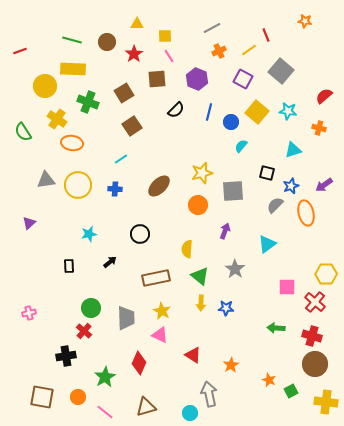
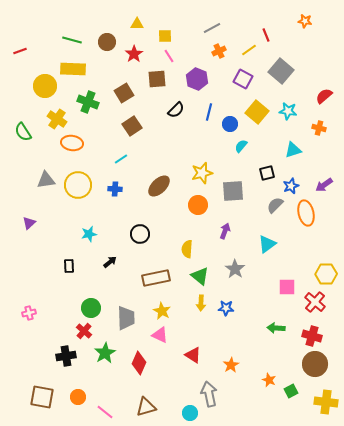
blue circle at (231, 122): moved 1 px left, 2 px down
black square at (267, 173): rotated 28 degrees counterclockwise
green star at (105, 377): moved 24 px up
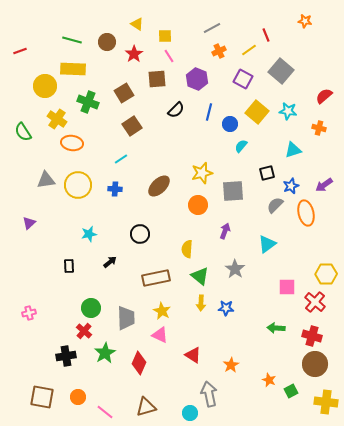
yellow triangle at (137, 24): rotated 32 degrees clockwise
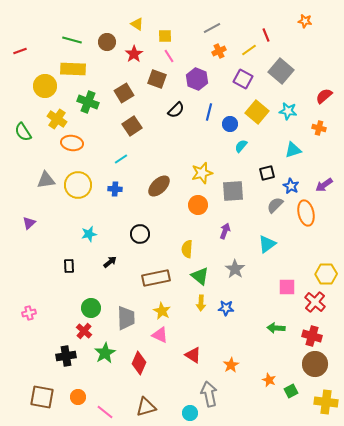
brown square at (157, 79): rotated 24 degrees clockwise
blue star at (291, 186): rotated 21 degrees counterclockwise
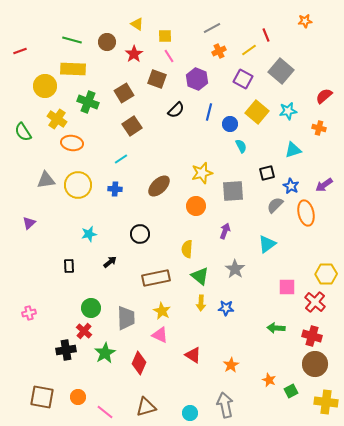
orange star at (305, 21): rotated 16 degrees counterclockwise
cyan star at (288, 111): rotated 18 degrees counterclockwise
cyan semicircle at (241, 146): rotated 112 degrees clockwise
orange circle at (198, 205): moved 2 px left, 1 px down
black cross at (66, 356): moved 6 px up
gray arrow at (209, 394): moved 16 px right, 11 px down
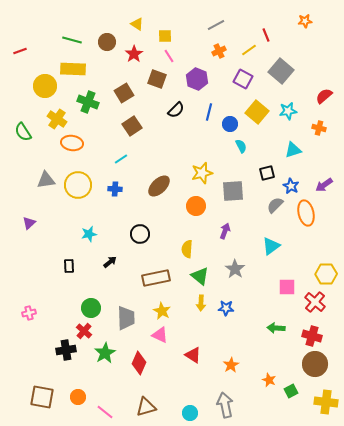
gray line at (212, 28): moved 4 px right, 3 px up
cyan triangle at (267, 244): moved 4 px right, 2 px down
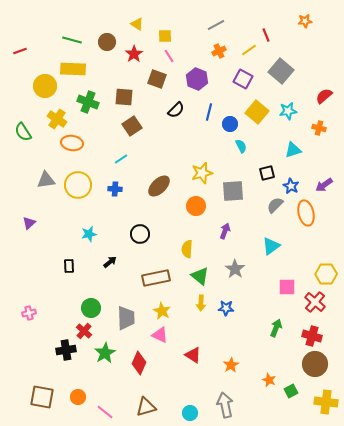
brown square at (124, 93): moved 4 px down; rotated 36 degrees clockwise
green arrow at (276, 328): rotated 108 degrees clockwise
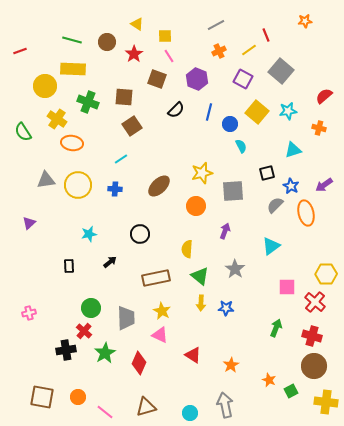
brown circle at (315, 364): moved 1 px left, 2 px down
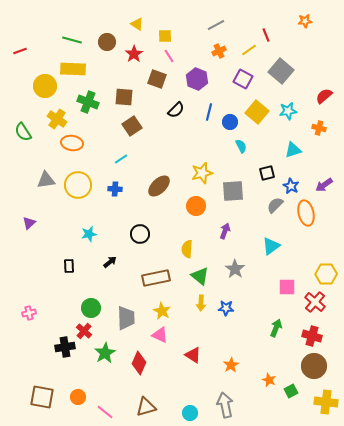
blue circle at (230, 124): moved 2 px up
black cross at (66, 350): moved 1 px left, 3 px up
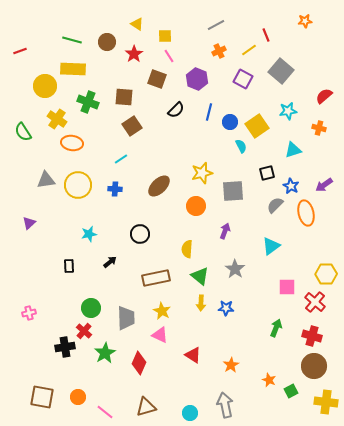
yellow square at (257, 112): moved 14 px down; rotated 15 degrees clockwise
